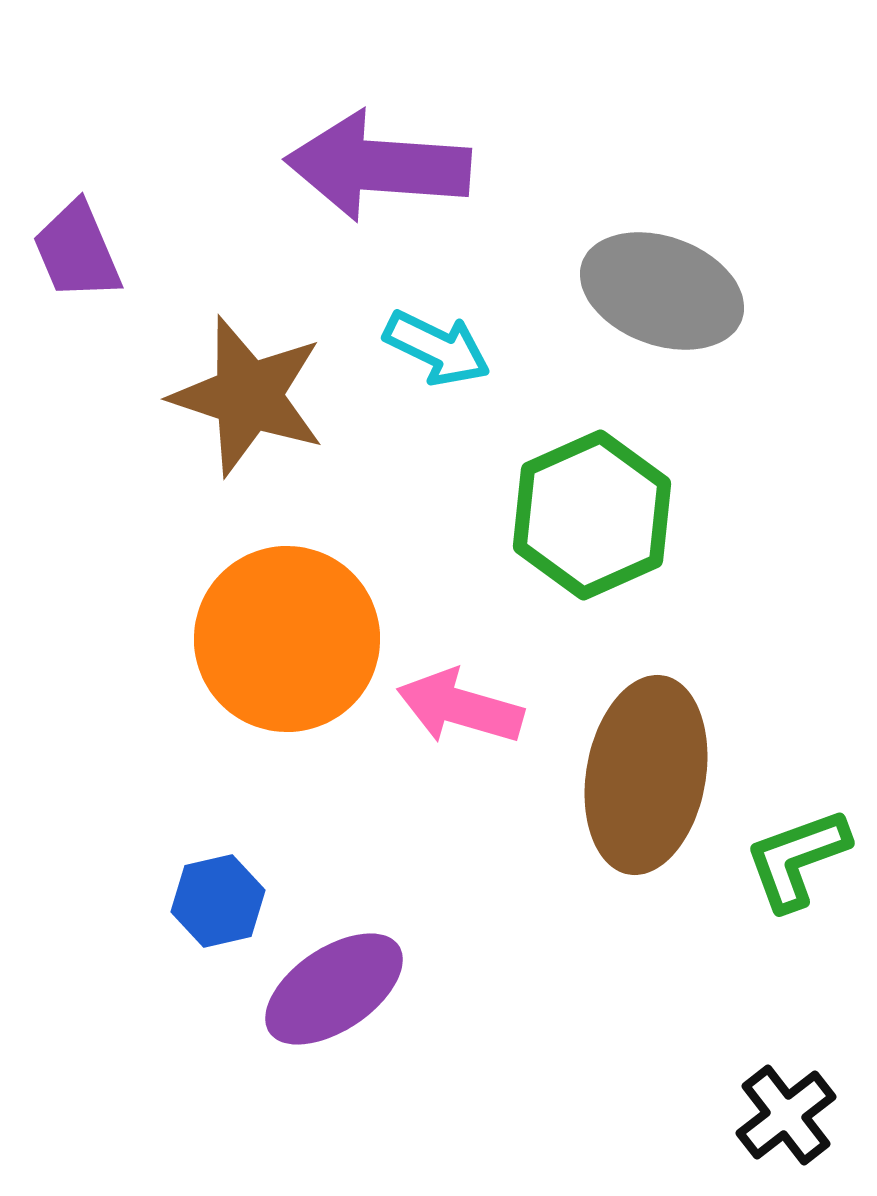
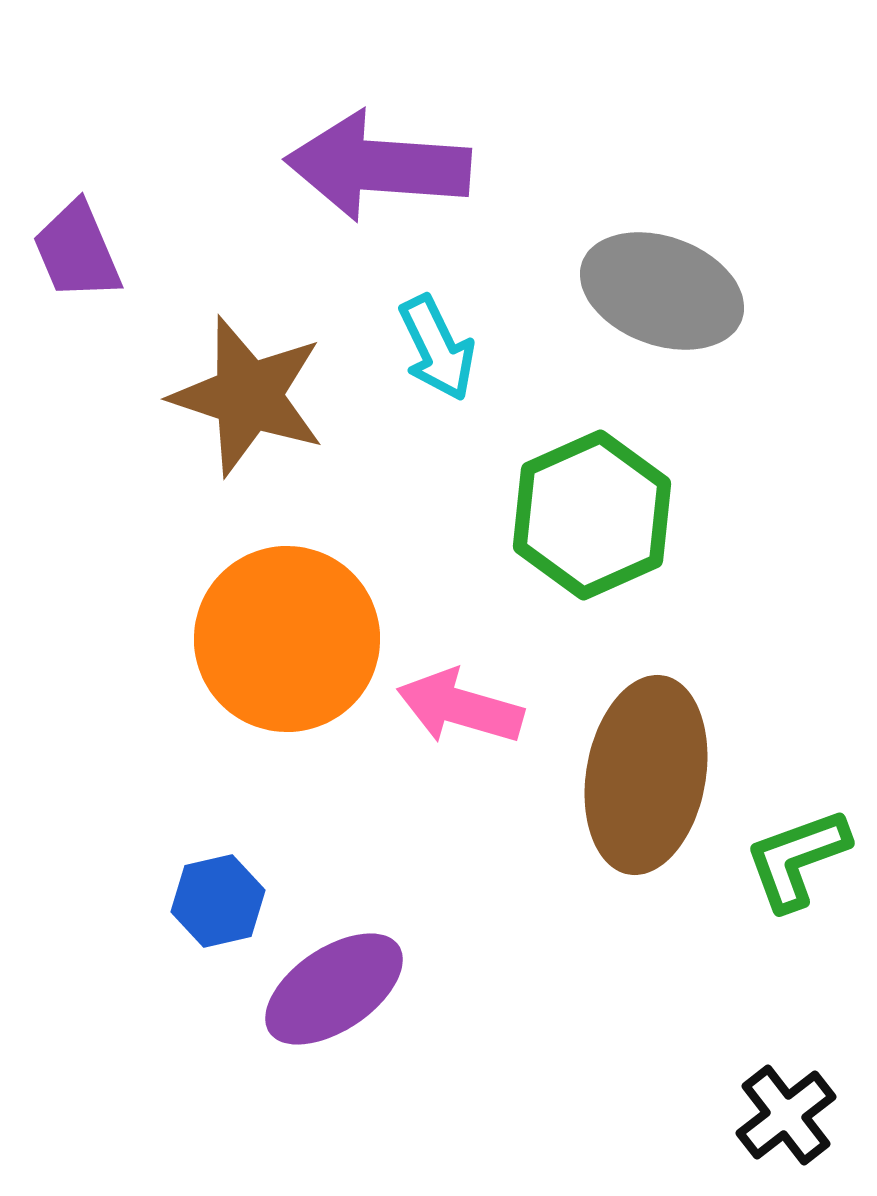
cyan arrow: rotated 38 degrees clockwise
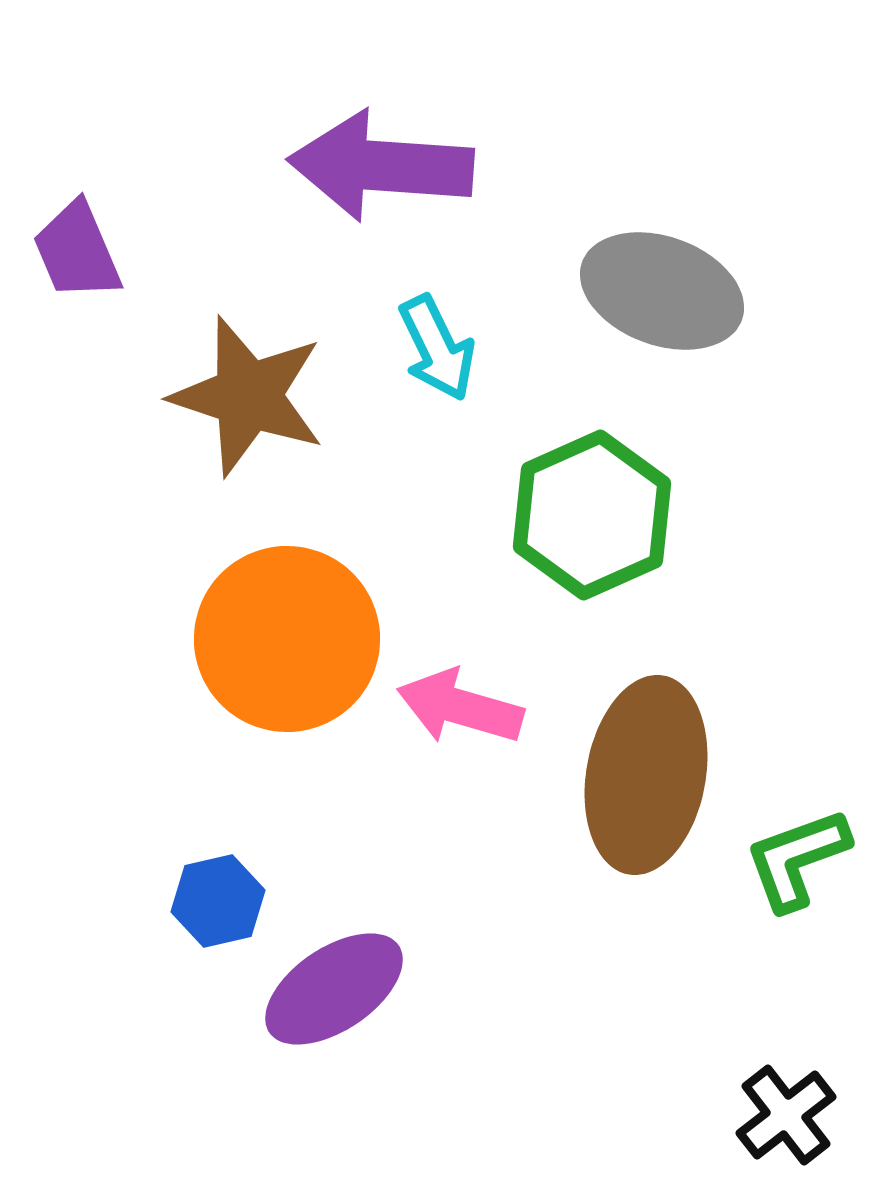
purple arrow: moved 3 px right
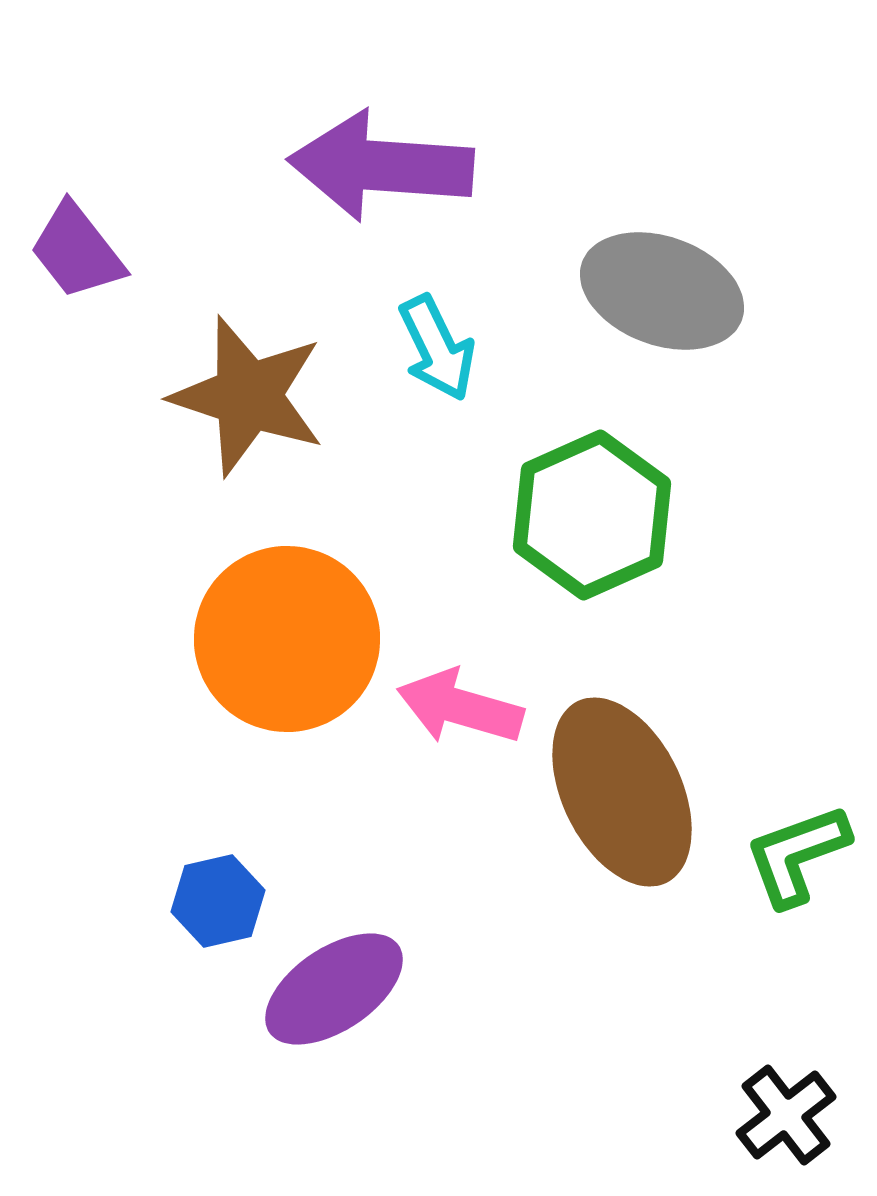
purple trapezoid: rotated 15 degrees counterclockwise
brown ellipse: moved 24 px left, 17 px down; rotated 36 degrees counterclockwise
green L-shape: moved 4 px up
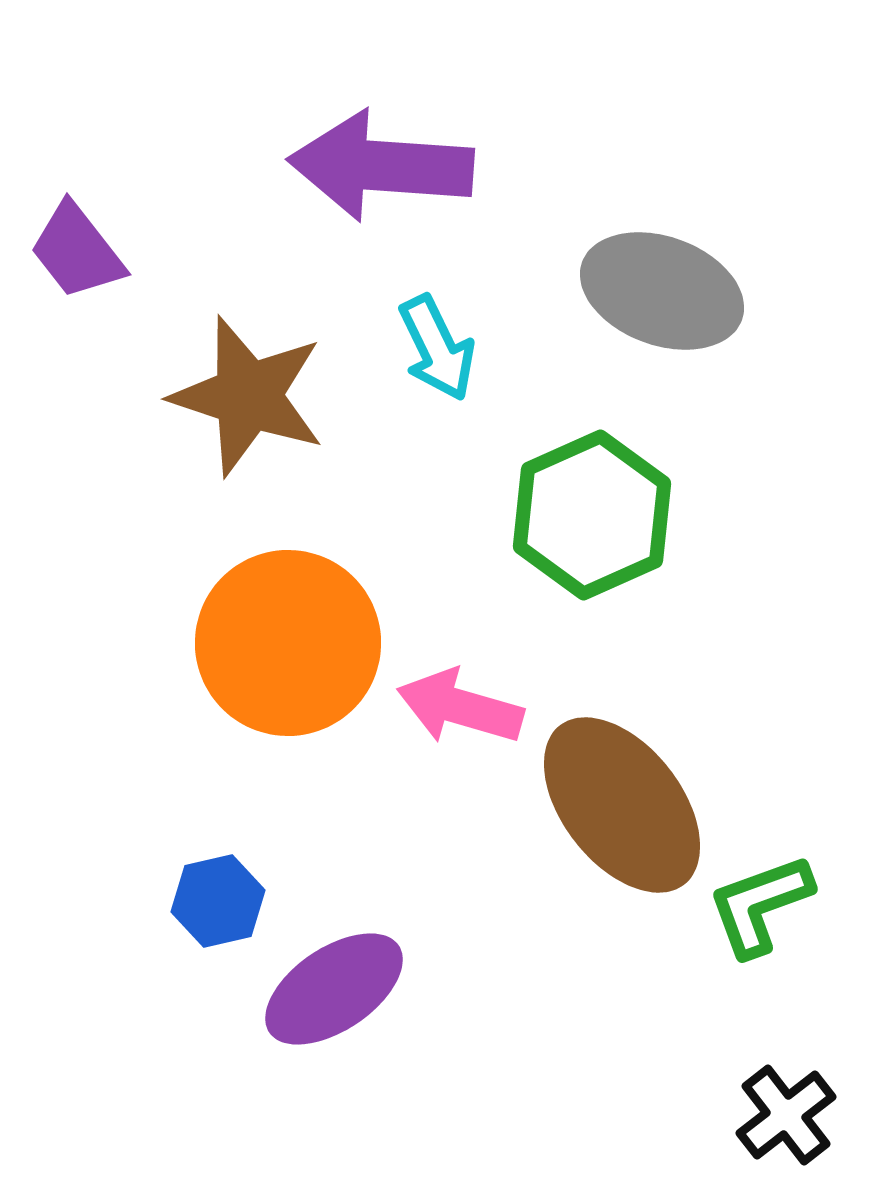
orange circle: moved 1 px right, 4 px down
brown ellipse: moved 13 px down; rotated 12 degrees counterclockwise
green L-shape: moved 37 px left, 50 px down
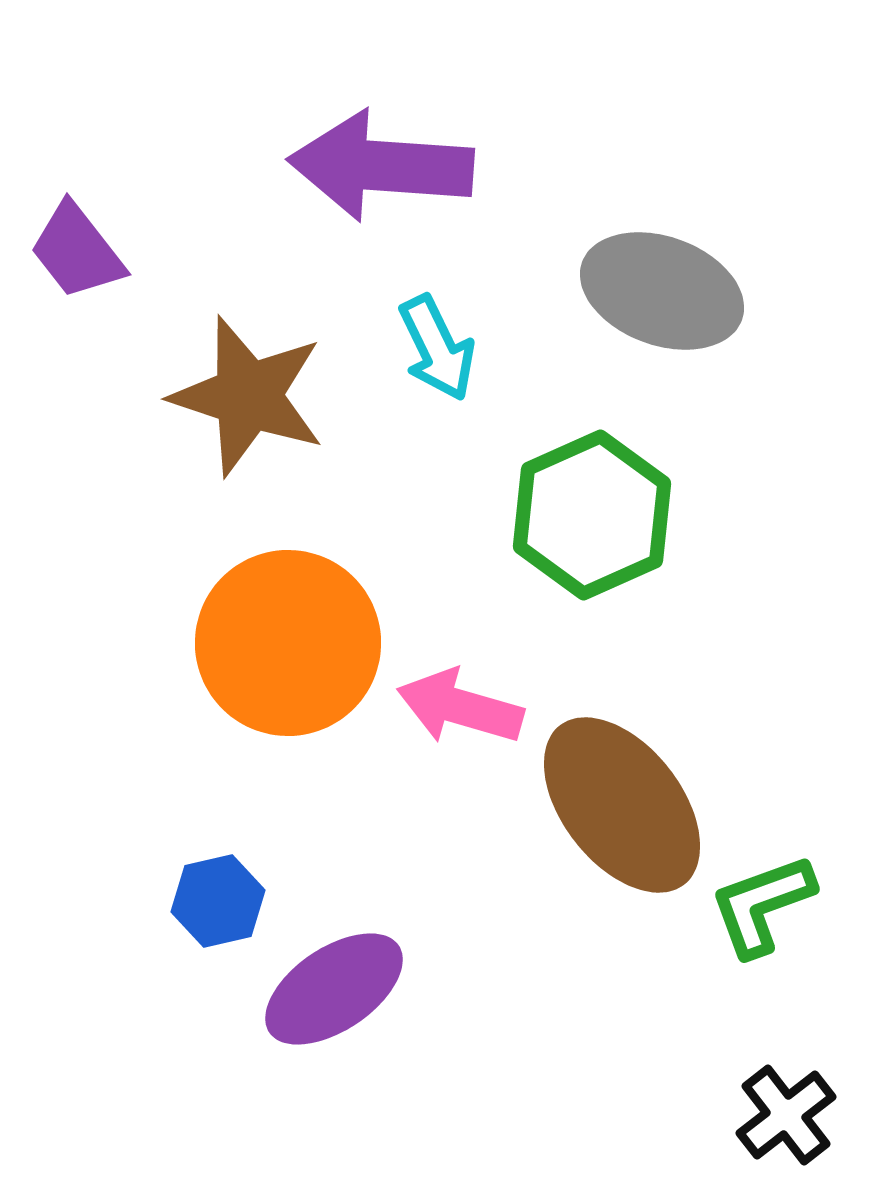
green L-shape: moved 2 px right
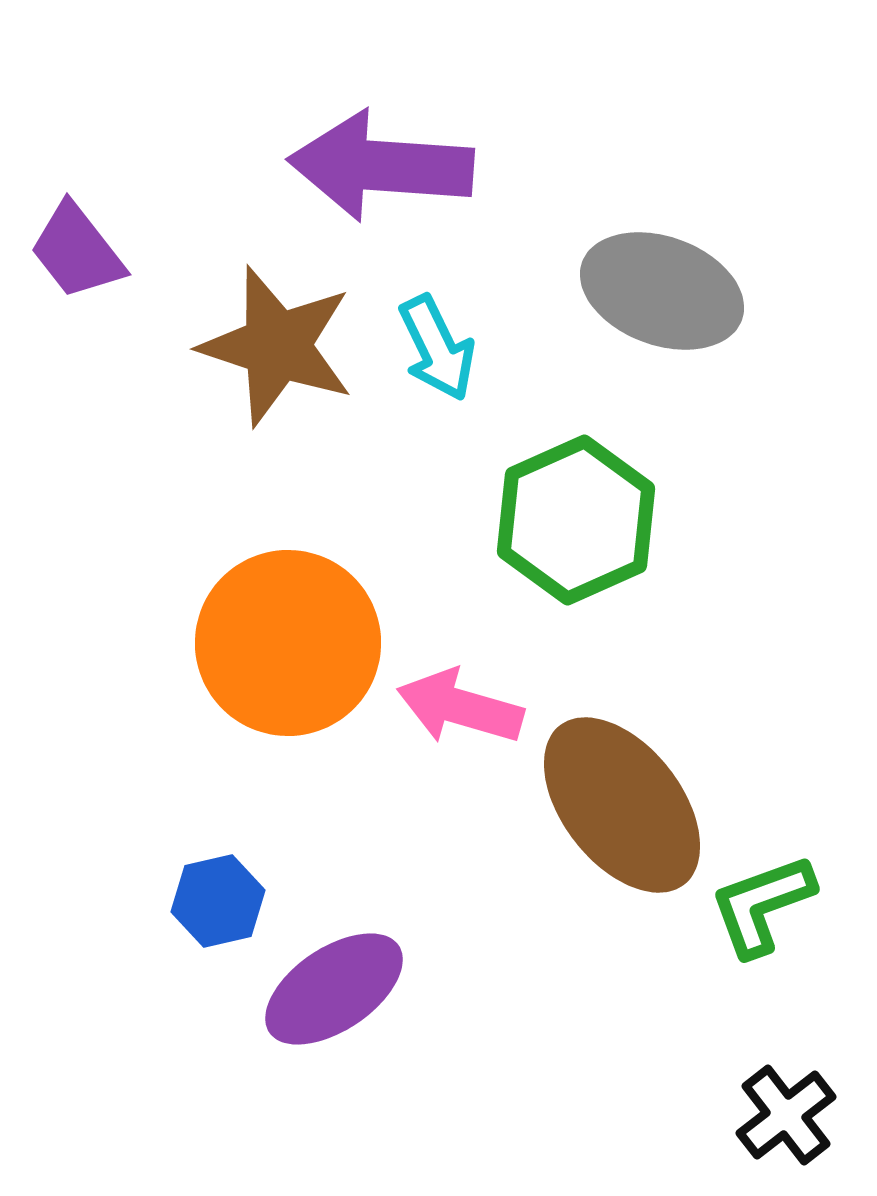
brown star: moved 29 px right, 50 px up
green hexagon: moved 16 px left, 5 px down
